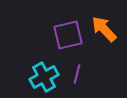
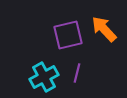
purple line: moved 1 px up
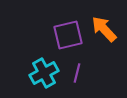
cyan cross: moved 4 px up
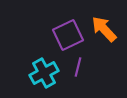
purple square: rotated 12 degrees counterclockwise
purple line: moved 1 px right, 6 px up
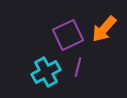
orange arrow: rotated 96 degrees counterclockwise
cyan cross: moved 2 px right, 1 px up
